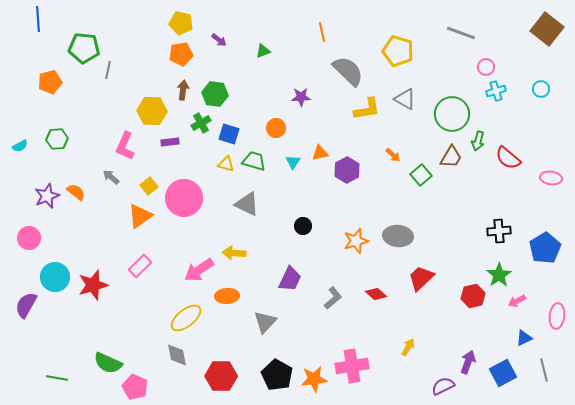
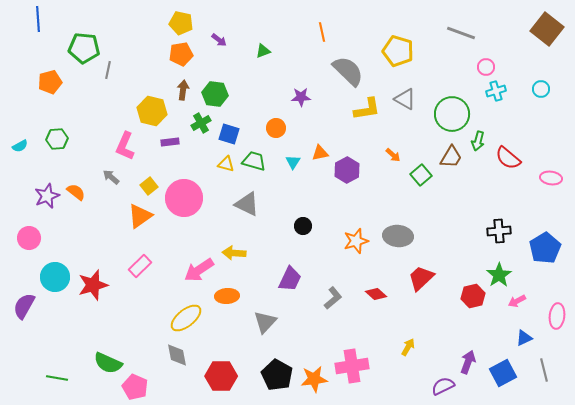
yellow hexagon at (152, 111): rotated 12 degrees clockwise
purple semicircle at (26, 305): moved 2 px left, 1 px down
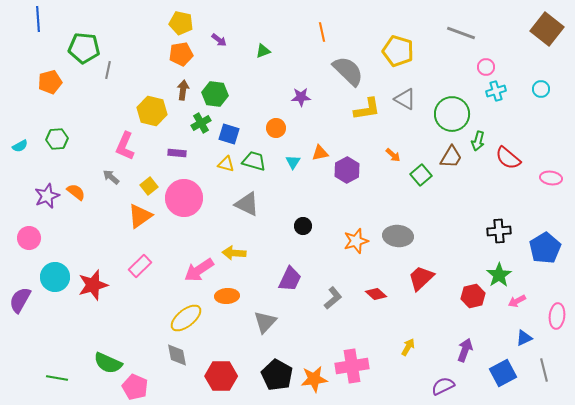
purple rectangle at (170, 142): moved 7 px right, 11 px down; rotated 12 degrees clockwise
purple semicircle at (24, 306): moved 4 px left, 6 px up
purple arrow at (468, 362): moved 3 px left, 12 px up
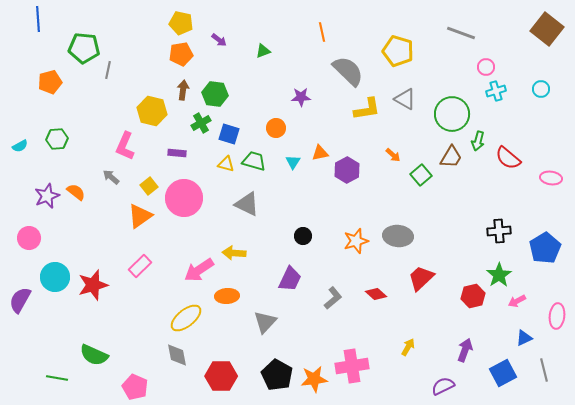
black circle at (303, 226): moved 10 px down
green semicircle at (108, 363): moved 14 px left, 8 px up
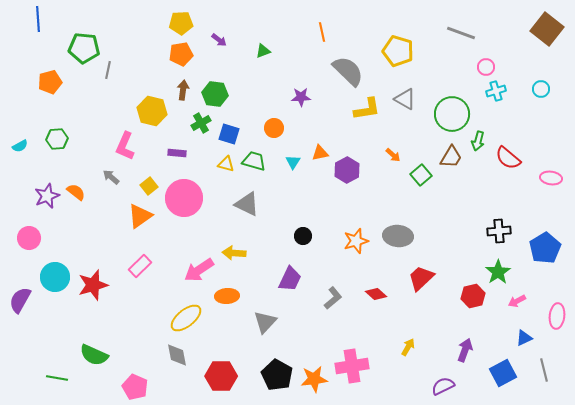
yellow pentagon at (181, 23): rotated 15 degrees counterclockwise
orange circle at (276, 128): moved 2 px left
green star at (499, 275): moved 1 px left, 3 px up
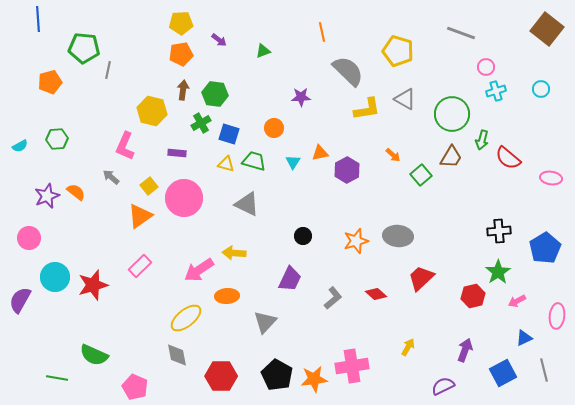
green arrow at (478, 141): moved 4 px right, 1 px up
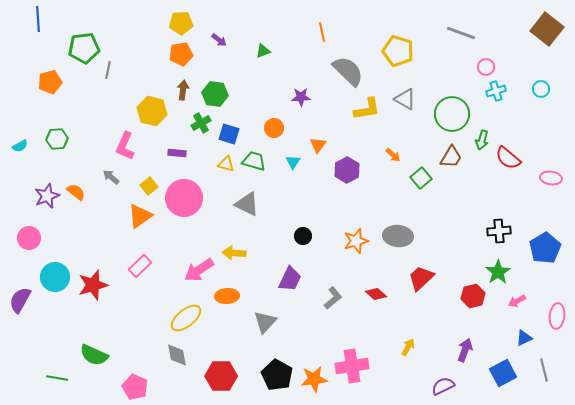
green pentagon at (84, 48): rotated 12 degrees counterclockwise
orange triangle at (320, 153): moved 2 px left, 8 px up; rotated 42 degrees counterclockwise
green square at (421, 175): moved 3 px down
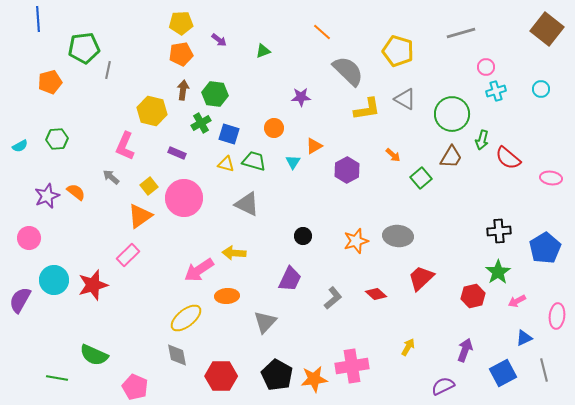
orange line at (322, 32): rotated 36 degrees counterclockwise
gray line at (461, 33): rotated 36 degrees counterclockwise
orange triangle at (318, 145): moved 4 px left, 1 px down; rotated 24 degrees clockwise
purple rectangle at (177, 153): rotated 18 degrees clockwise
pink rectangle at (140, 266): moved 12 px left, 11 px up
cyan circle at (55, 277): moved 1 px left, 3 px down
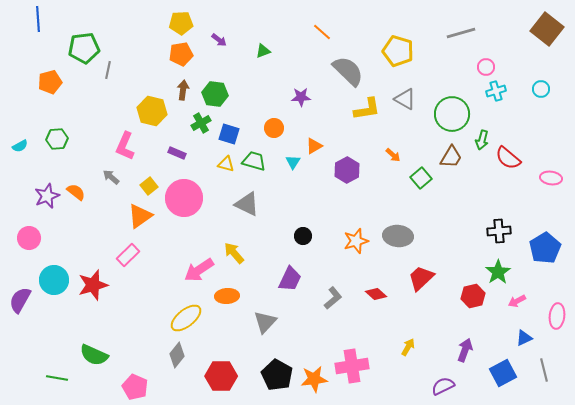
yellow arrow at (234, 253): rotated 45 degrees clockwise
gray diamond at (177, 355): rotated 50 degrees clockwise
